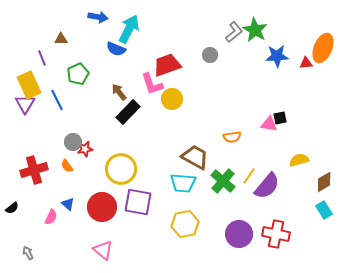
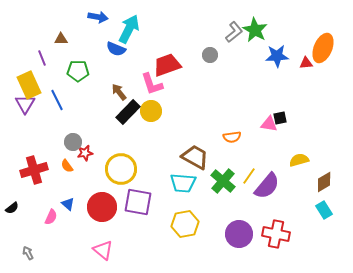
green pentagon at (78, 74): moved 3 px up; rotated 25 degrees clockwise
yellow circle at (172, 99): moved 21 px left, 12 px down
red star at (85, 149): moved 4 px down
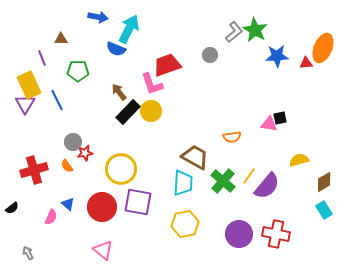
cyan trapezoid at (183, 183): rotated 92 degrees counterclockwise
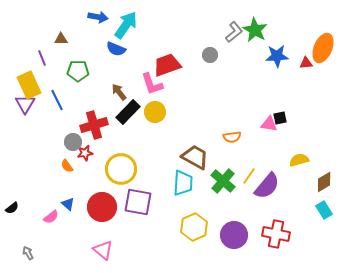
cyan arrow at (129, 29): moved 3 px left, 4 px up; rotated 8 degrees clockwise
yellow circle at (151, 111): moved 4 px right, 1 px down
red cross at (34, 170): moved 60 px right, 45 px up
pink semicircle at (51, 217): rotated 28 degrees clockwise
yellow hexagon at (185, 224): moved 9 px right, 3 px down; rotated 12 degrees counterclockwise
purple circle at (239, 234): moved 5 px left, 1 px down
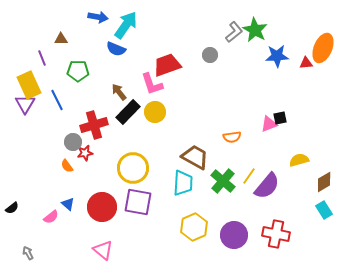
pink triangle at (269, 124): rotated 30 degrees counterclockwise
yellow circle at (121, 169): moved 12 px right, 1 px up
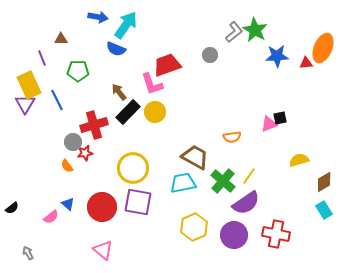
cyan trapezoid at (183, 183): rotated 104 degrees counterclockwise
purple semicircle at (267, 186): moved 21 px left, 17 px down; rotated 16 degrees clockwise
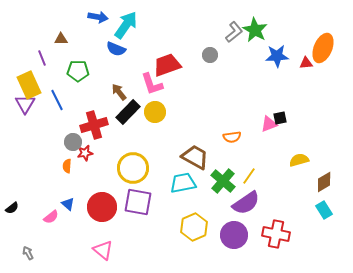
orange semicircle at (67, 166): rotated 40 degrees clockwise
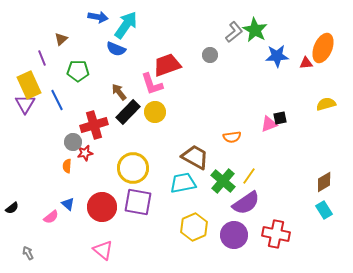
brown triangle at (61, 39): rotated 40 degrees counterclockwise
yellow semicircle at (299, 160): moved 27 px right, 56 px up
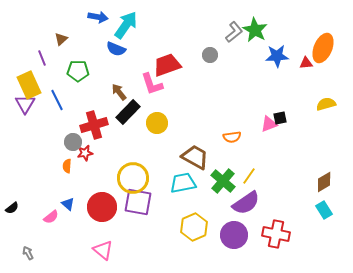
yellow circle at (155, 112): moved 2 px right, 11 px down
yellow circle at (133, 168): moved 10 px down
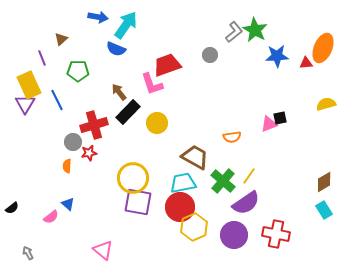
red star at (85, 153): moved 4 px right
red circle at (102, 207): moved 78 px right
